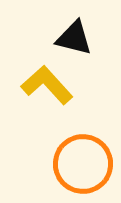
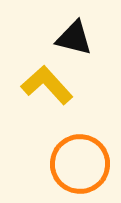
orange circle: moved 3 px left
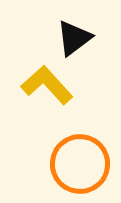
black triangle: rotated 51 degrees counterclockwise
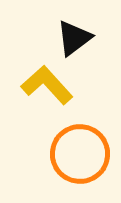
orange circle: moved 10 px up
